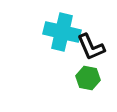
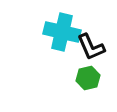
green hexagon: rotated 25 degrees counterclockwise
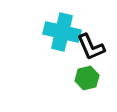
green hexagon: moved 1 px left
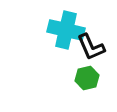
cyan cross: moved 4 px right, 2 px up
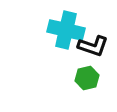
black L-shape: moved 2 px right, 1 px up; rotated 48 degrees counterclockwise
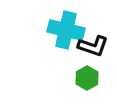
green hexagon: rotated 15 degrees counterclockwise
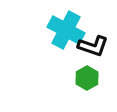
cyan cross: rotated 15 degrees clockwise
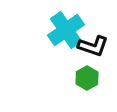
cyan cross: rotated 27 degrees clockwise
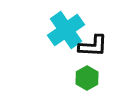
black L-shape: rotated 16 degrees counterclockwise
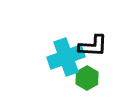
cyan cross: moved 27 px down; rotated 15 degrees clockwise
